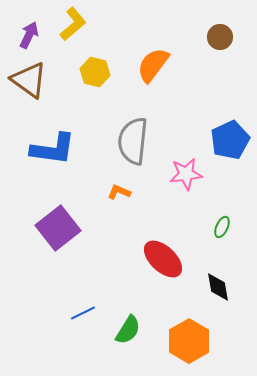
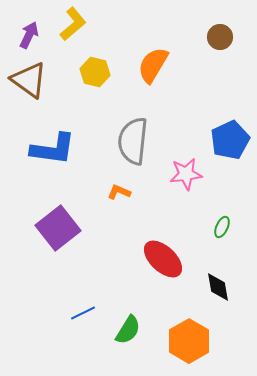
orange semicircle: rotated 6 degrees counterclockwise
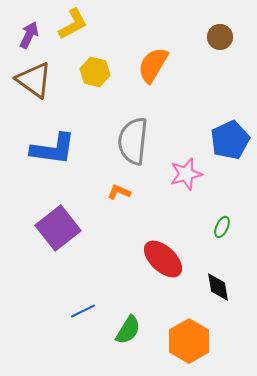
yellow L-shape: rotated 12 degrees clockwise
brown triangle: moved 5 px right
pink star: rotated 8 degrees counterclockwise
blue line: moved 2 px up
